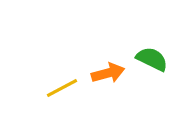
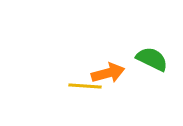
yellow line: moved 23 px right, 2 px up; rotated 32 degrees clockwise
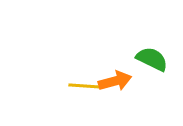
orange arrow: moved 7 px right, 8 px down
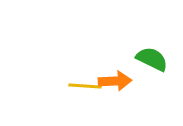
orange arrow: rotated 12 degrees clockwise
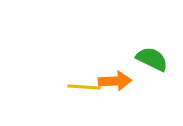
yellow line: moved 1 px left, 1 px down
